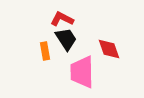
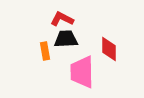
black trapezoid: rotated 60 degrees counterclockwise
red diamond: rotated 20 degrees clockwise
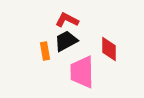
red L-shape: moved 5 px right, 1 px down
black trapezoid: moved 2 px down; rotated 25 degrees counterclockwise
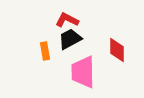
black trapezoid: moved 4 px right, 2 px up
red diamond: moved 8 px right, 1 px down
pink trapezoid: moved 1 px right
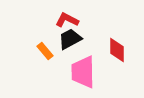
orange rectangle: rotated 30 degrees counterclockwise
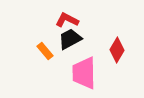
red diamond: rotated 30 degrees clockwise
pink trapezoid: moved 1 px right, 1 px down
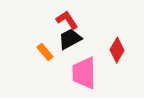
red L-shape: rotated 30 degrees clockwise
orange rectangle: moved 1 px down
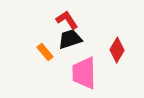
black trapezoid: rotated 10 degrees clockwise
